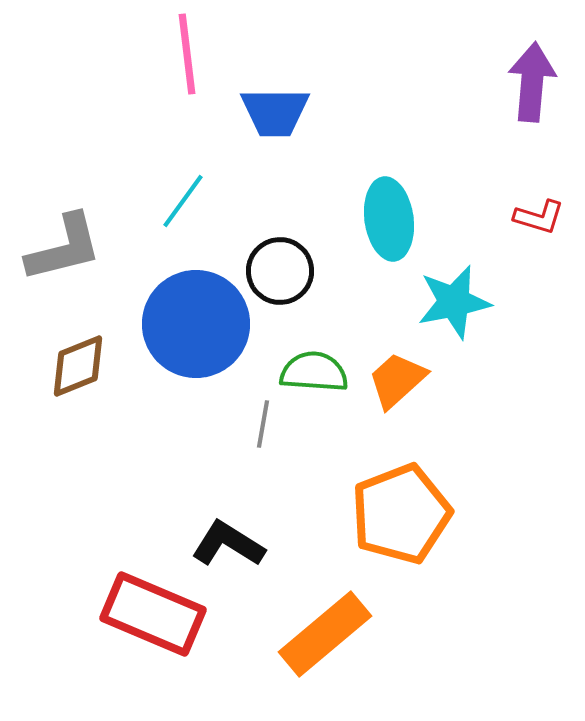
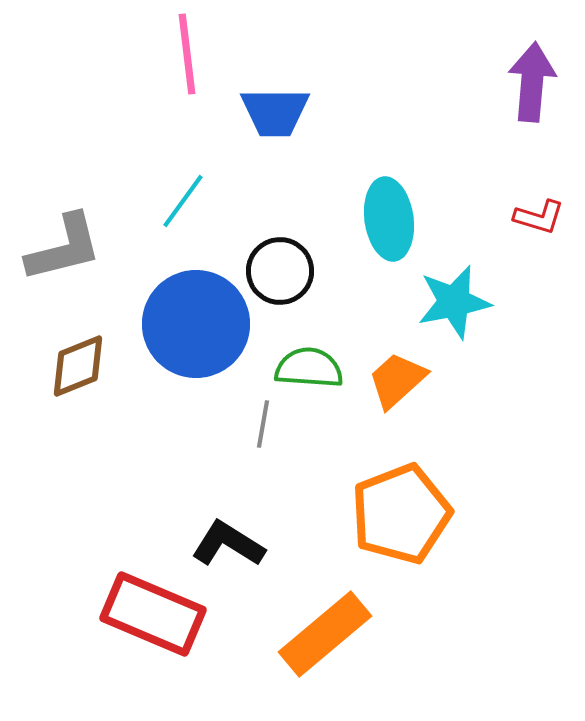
green semicircle: moved 5 px left, 4 px up
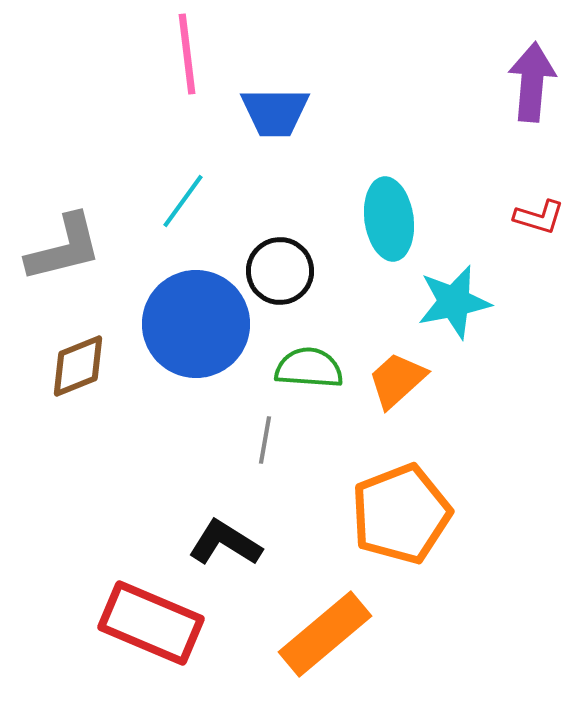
gray line: moved 2 px right, 16 px down
black L-shape: moved 3 px left, 1 px up
red rectangle: moved 2 px left, 9 px down
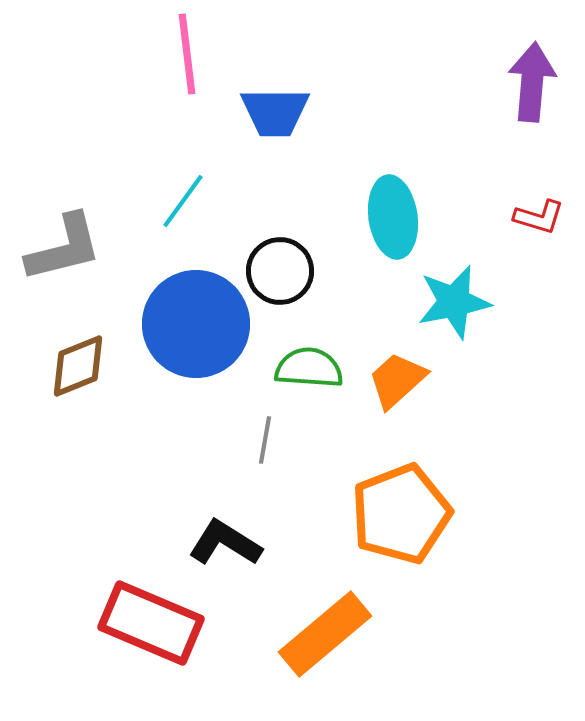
cyan ellipse: moved 4 px right, 2 px up
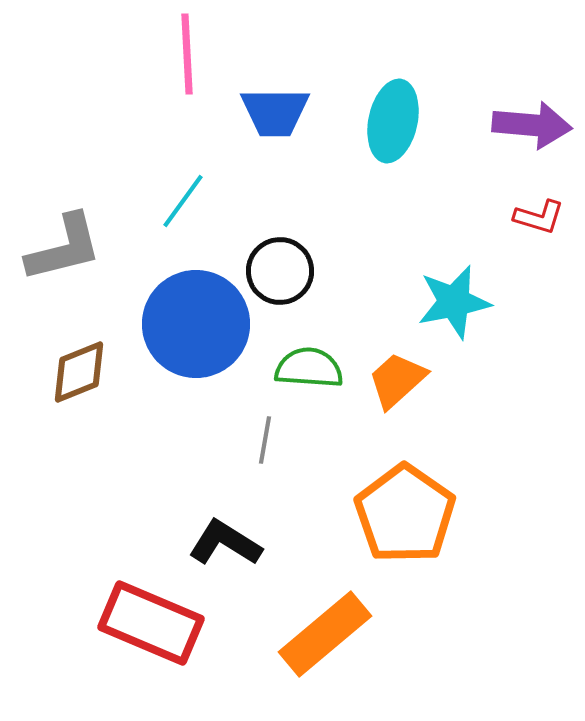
pink line: rotated 4 degrees clockwise
purple arrow: moved 43 px down; rotated 90 degrees clockwise
cyan ellipse: moved 96 px up; rotated 20 degrees clockwise
brown diamond: moved 1 px right, 6 px down
orange pentagon: moved 4 px right; rotated 16 degrees counterclockwise
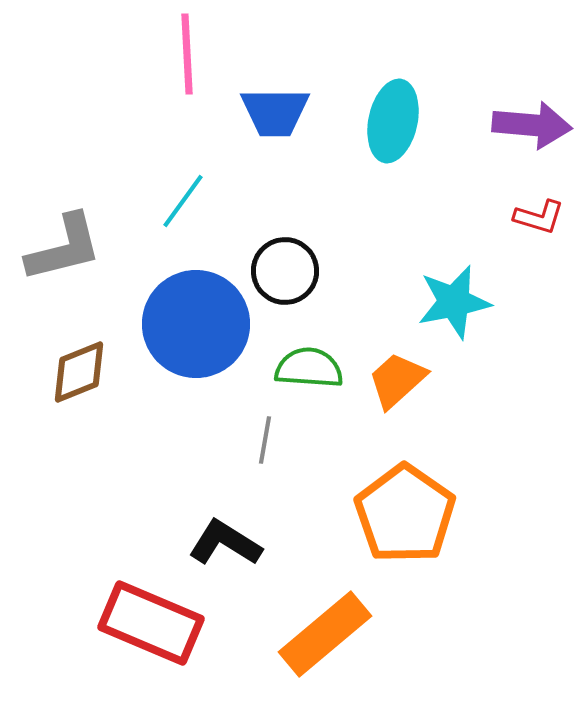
black circle: moved 5 px right
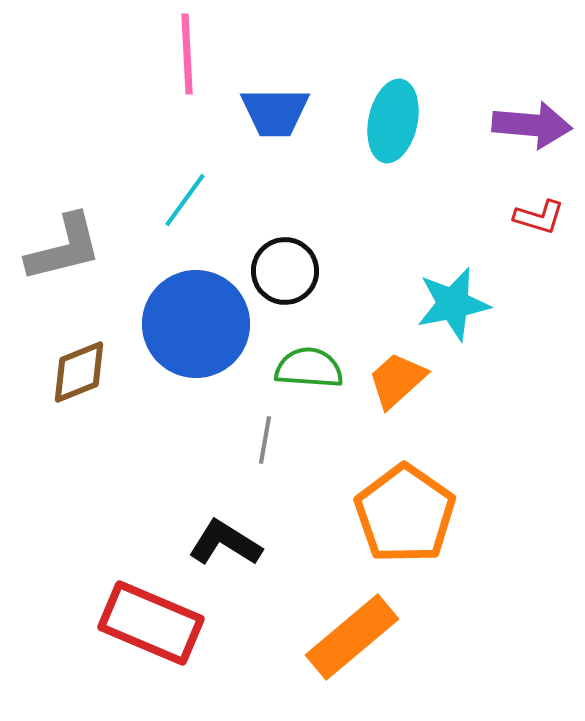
cyan line: moved 2 px right, 1 px up
cyan star: moved 1 px left, 2 px down
orange rectangle: moved 27 px right, 3 px down
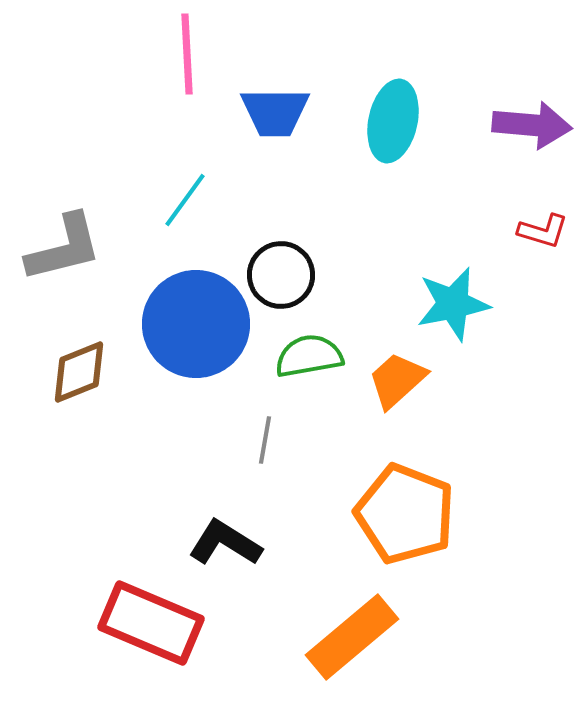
red L-shape: moved 4 px right, 14 px down
black circle: moved 4 px left, 4 px down
green semicircle: moved 12 px up; rotated 14 degrees counterclockwise
orange pentagon: rotated 14 degrees counterclockwise
